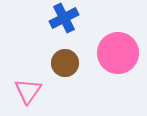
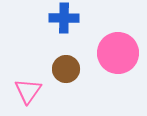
blue cross: rotated 28 degrees clockwise
brown circle: moved 1 px right, 6 px down
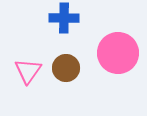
brown circle: moved 1 px up
pink triangle: moved 20 px up
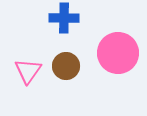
brown circle: moved 2 px up
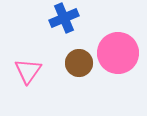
blue cross: rotated 24 degrees counterclockwise
brown circle: moved 13 px right, 3 px up
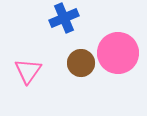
brown circle: moved 2 px right
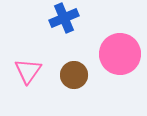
pink circle: moved 2 px right, 1 px down
brown circle: moved 7 px left, 12 px down
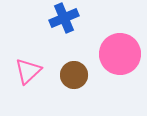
pink triangle: rotated 12 degrees clockwise
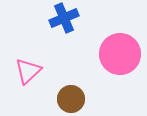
brown circle: moved 3 px left, 24 px down
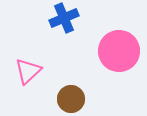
pink circle: moved 1 px left, 3 px up
